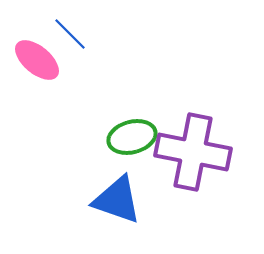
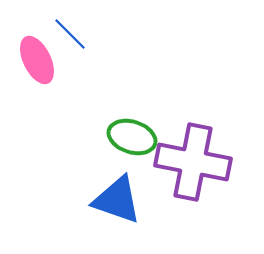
pink ellipse: rotated 24 degrees clockwise
green ellipse: rotated 33 degrees clockwise
purple cross: moved 10 px down
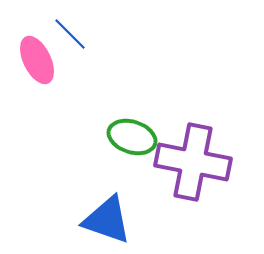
blue triangle: moved 10 px left, 20 px down
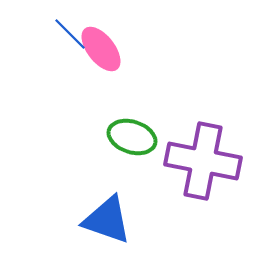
pink ellipse: moved 64 px right, 11 px up; rotated 12 degrees counterclockwise
purple cross: moved 10 px right, 1 px up
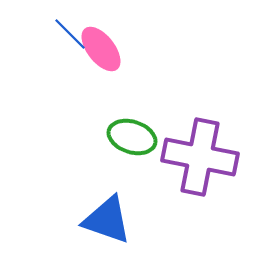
purple cross: moved 3 px left, 4 px up
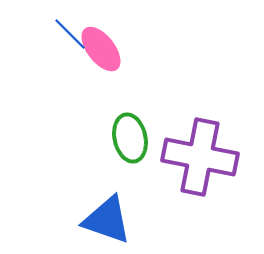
green ellipse: moved 2 px left, 1 px down; rotated 60 degrees clockwise
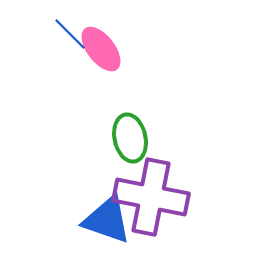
purple cross: moved 49 px left, 40 px down
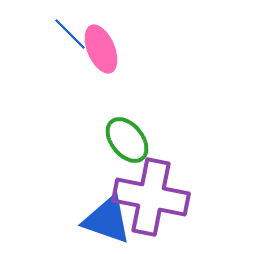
pink ellipse: rotated 15 degrees clockwise
green ellipse: moved 3 px left, 2 px down; rotated 27 degrees counterclockwise
